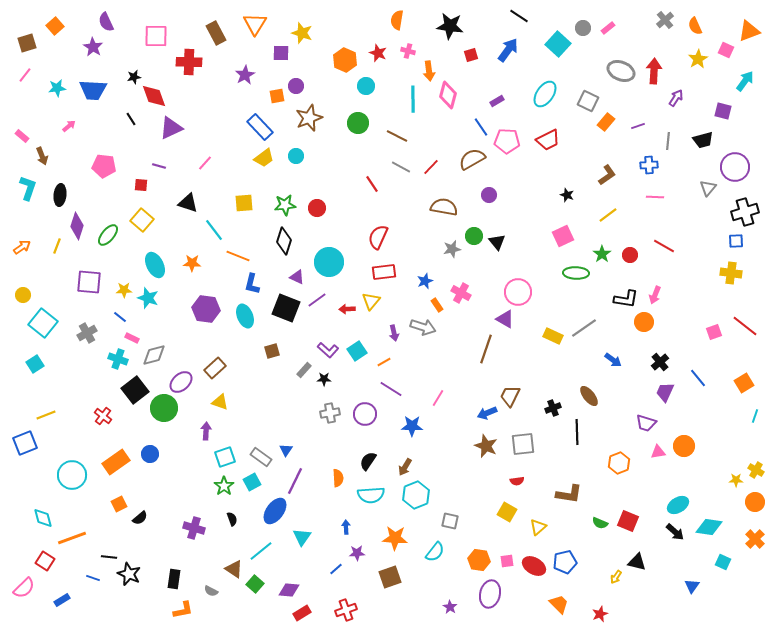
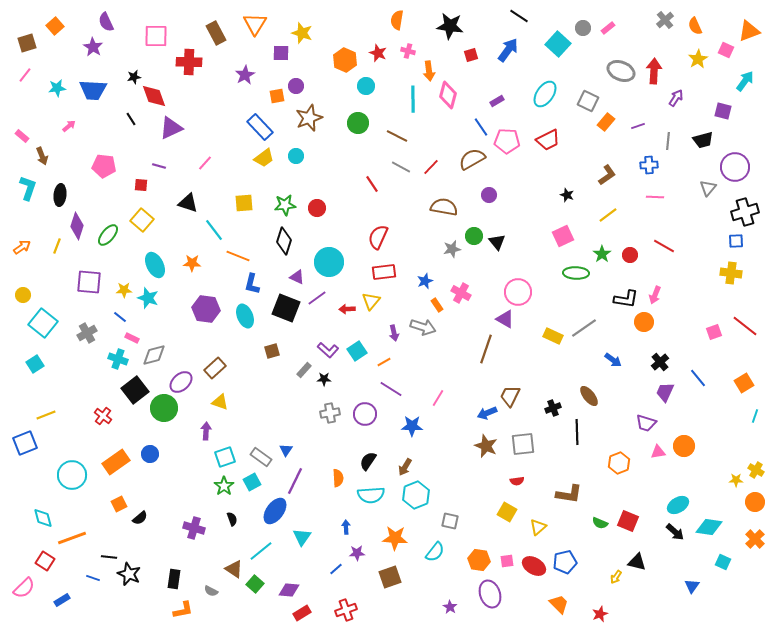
purple line at (317, 300): moved 2 px up
purple ellipse at (490, 594): rotated 32 degrees counterclockwise
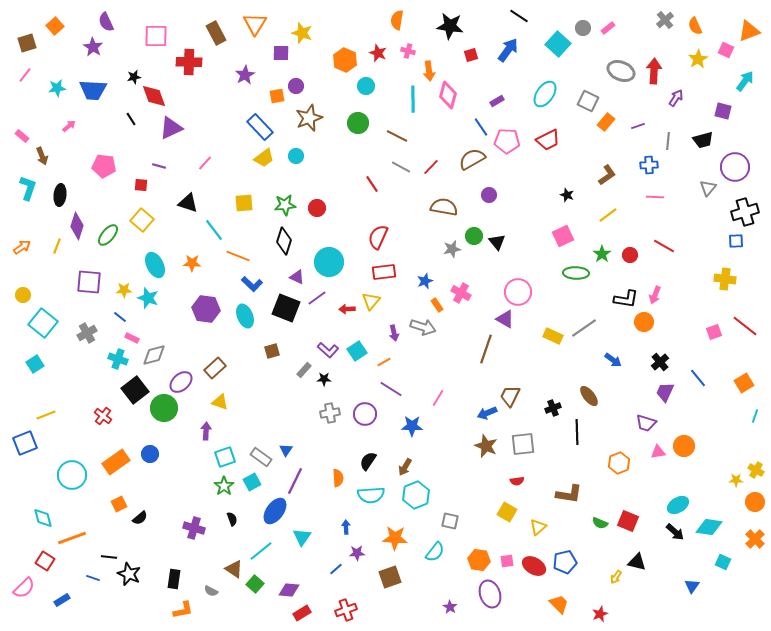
yellow cross at (731, 273): moved 6 px left, 6 px down
blue L-shape at (252, 284): rotated 60 degrees counterclockwise
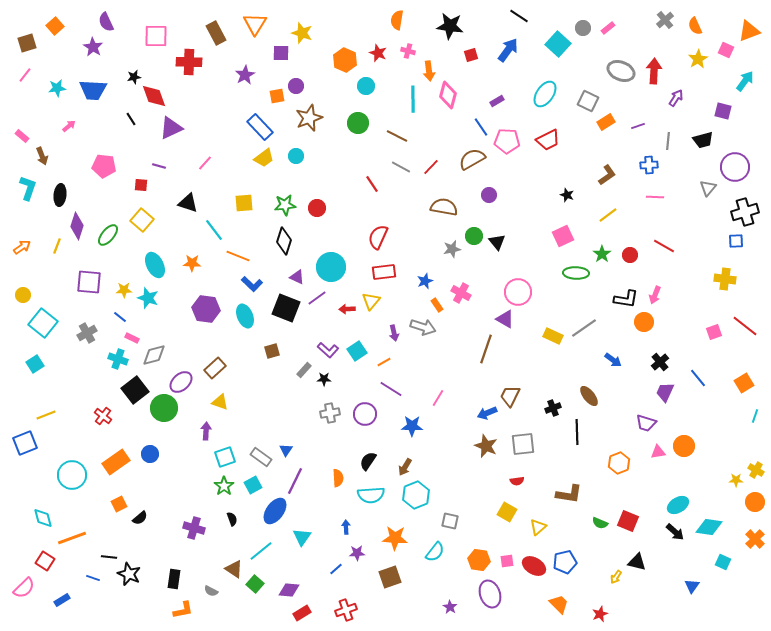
orange rectangle at (606, 122): rotated 18 degrees clockwise
cyan circle at (329, 262): moved 2 px right, 5 px down
cyan square at (252, 482): moved 1 px right, 3 px down
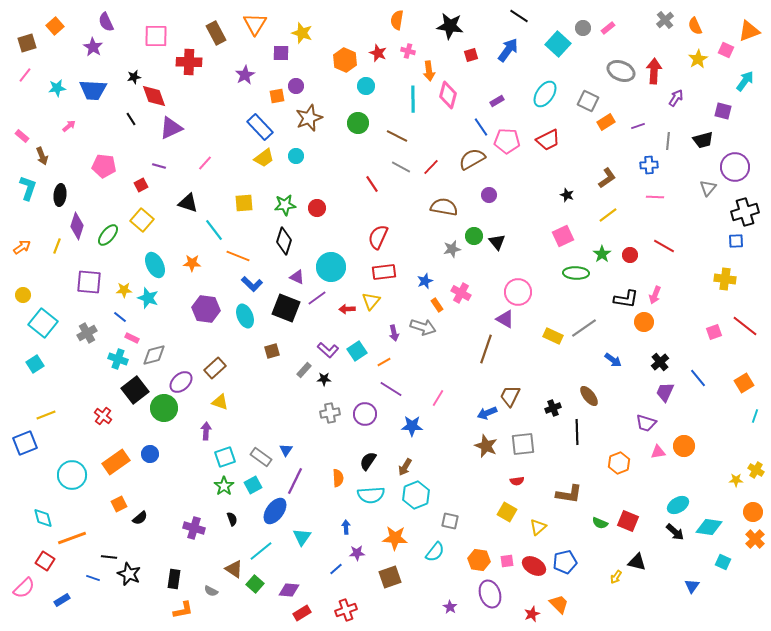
brown L-shape at (607, 175): moved 3 px down
red square at (141, 185): rotated 32 degrees counterclockwise
orange circle at (755, 502): moved 2 px left, 10 px down
red star at (600, 614): moved 68 px left
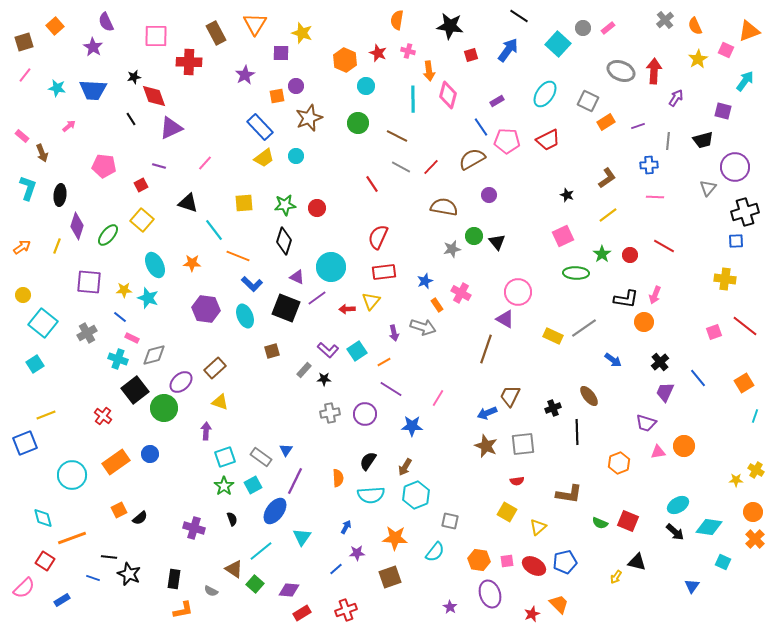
brown square at (27, 43): moved 3 px left, 1 px up
cyan star at (57, 88): rotated 18 degrees clockwise
brown arrow at (42, 156): moved 3 px up
orange square at (119, 504): moved 6 px down
blue arrow at (346, 527): rotated 32 degrees clockwise
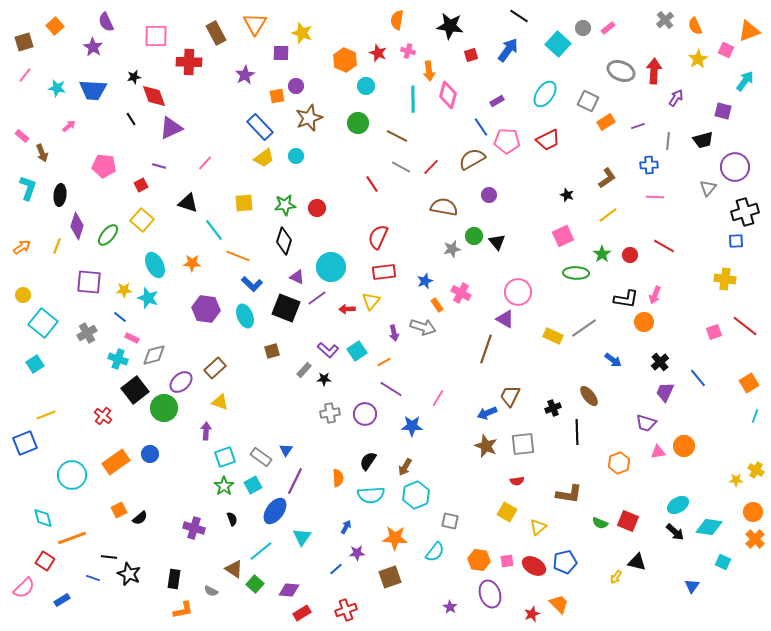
orange square at (744, 383): moved 5 px right
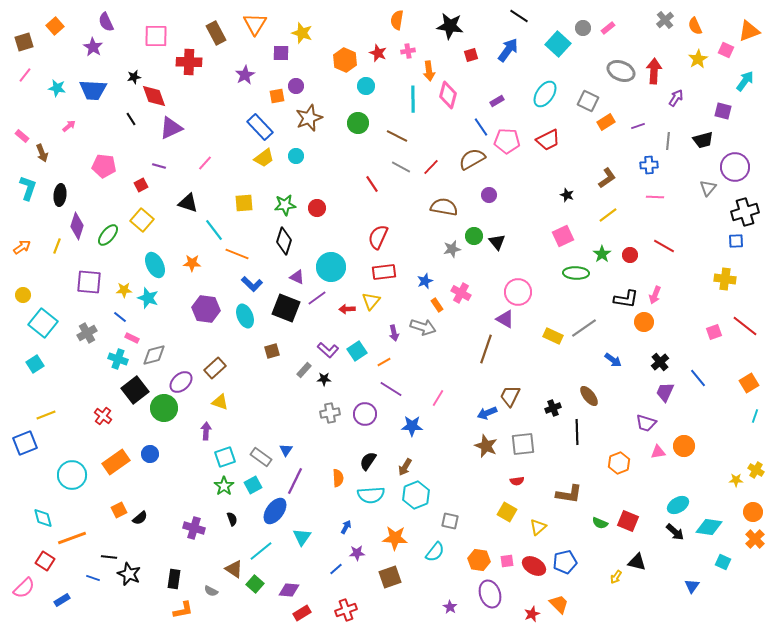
pink cross at (408, 51): rotated 24 degrees counterclockwise
orange line at (238, 256): moved 1 px left, 2 px up
